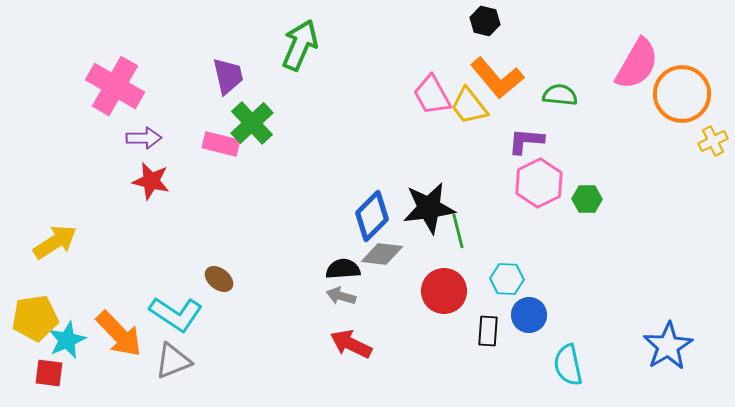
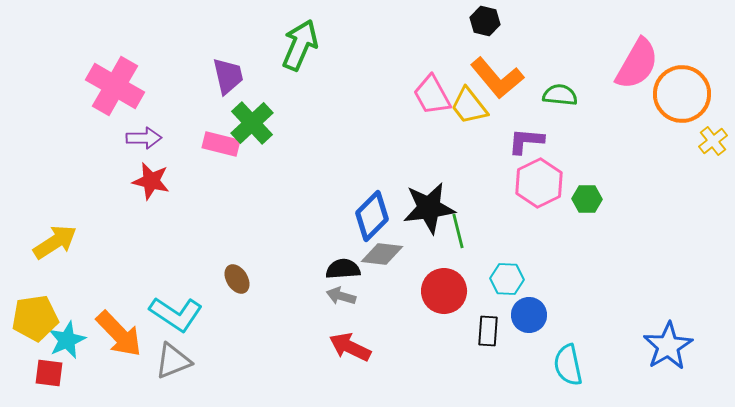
yellow cross: rotated 12 degrees counterclockwise
brown ellipse: moved 18 px right; rotated 20 degrees clockwise
red arrow: moved 1 px left, 3 px down
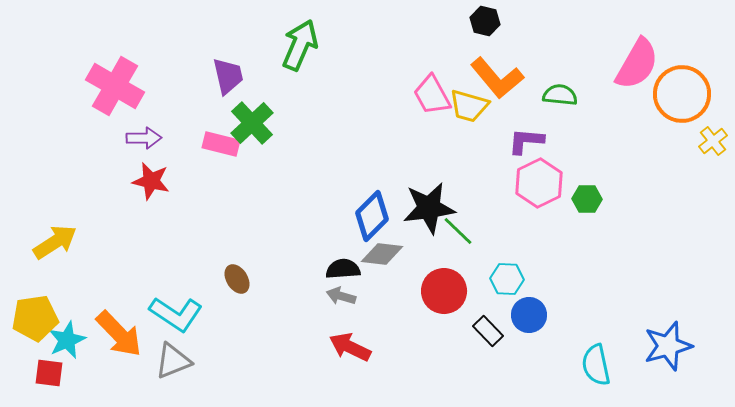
yellow trapezoid: rotated 36 degrees counterclockwise
green line: rotated 32 degrees counterclockwise
black rectangle: rotated 48 degrees counterclockwise
blue star: rotated 15 degrees clockwise
cyan semicircle: moved 28 px right
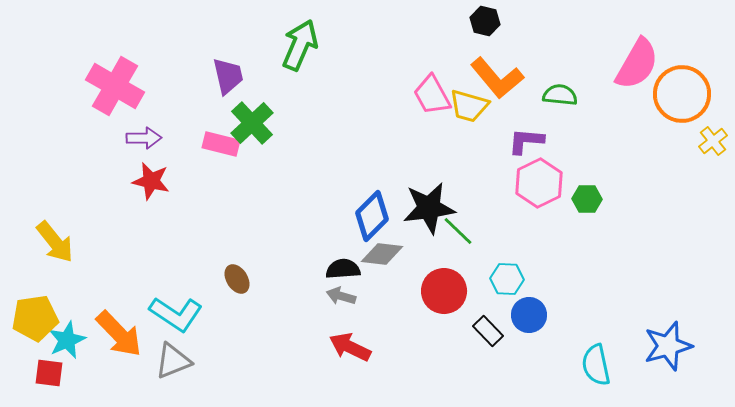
yellow arrow: rotated 84 degrees clockwise
